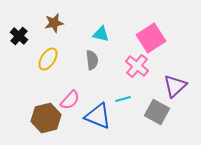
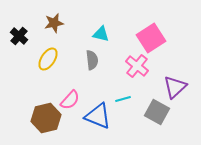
purple triangle: moved 1 px down
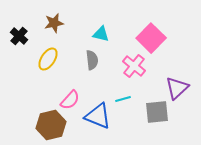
pink square: rotated 12 degrees counterclockwise
pink cross: moved 3 px left
purple triangle: moved 2 px right, 1 px down
gray square: rotated 35 degrees counterclockwise
brown hexagon: moved 5 px right, 7 px down
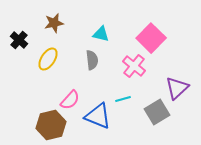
black cross: moved 4 px down
gray square: rotated 25 degrees counterclockwise
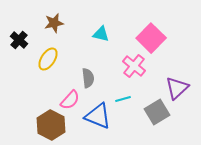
gray semicircle: moved 4 px left, 18 px down
brown hexagon: rotated 20 degrees counterclockwise
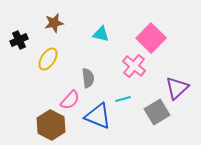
black cross: rotated 24 degrees clockwise
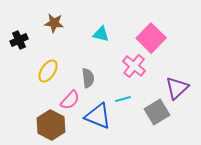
brown star: rotated 18 degrees clockwise
yellow ellipse: moved 12 px down
